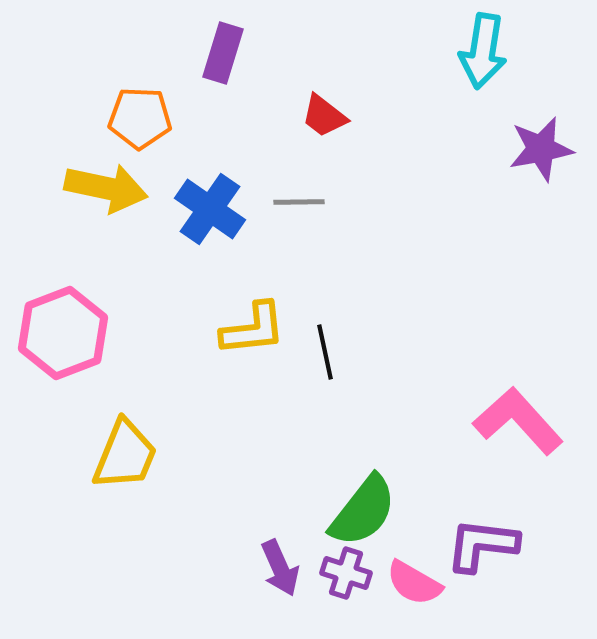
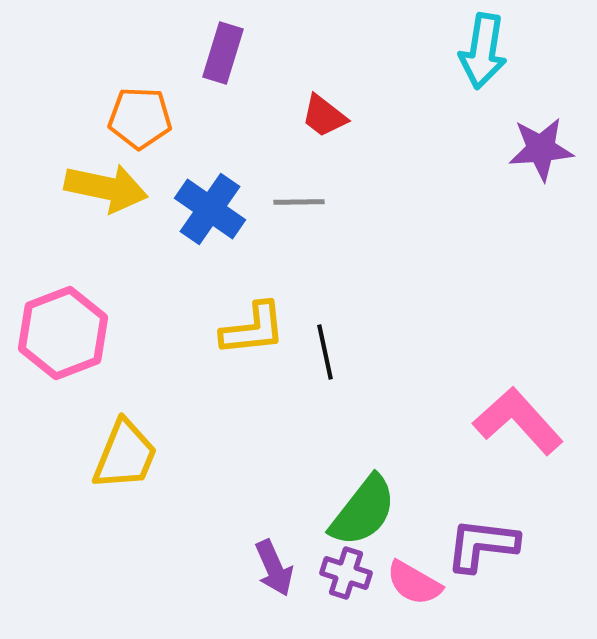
purple star: rotated 6 degrees clockwise
purple arrow: moved 6 px left
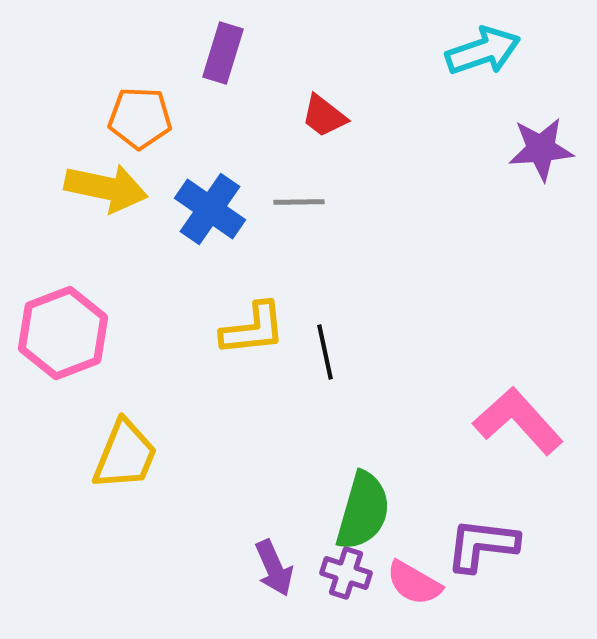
cyan arrow: rotated 118 degrees counterclockwise
green semicircle: rotated 22 degrees counterclockwise
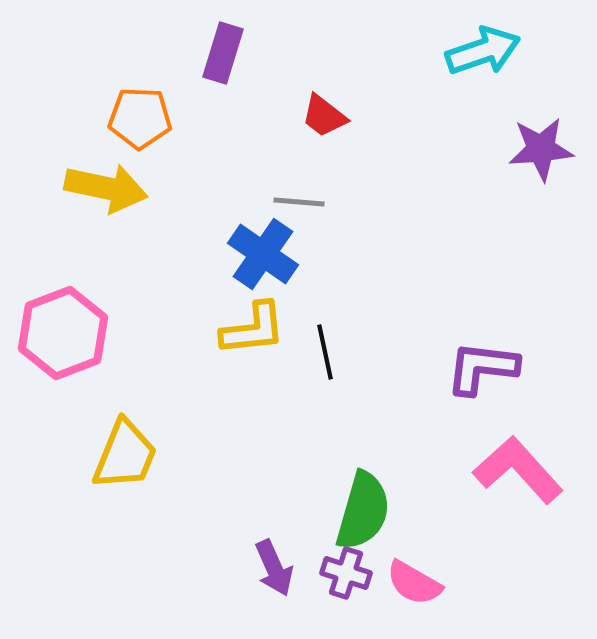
gray line: rotated 6 degrees clockwise
blue cross: moved 53 px right, 45 px down
pink L-shape: moved 49 px down
purple L-shape: moved 177 px up
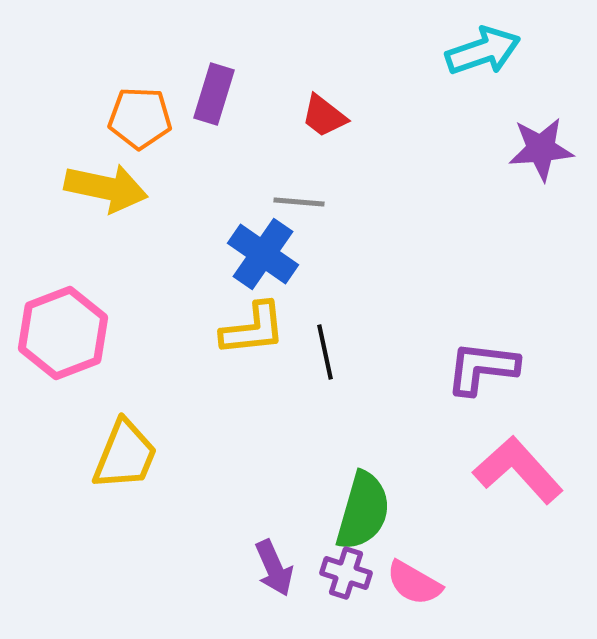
purple rectangle: moved 9 px left, 41 px down
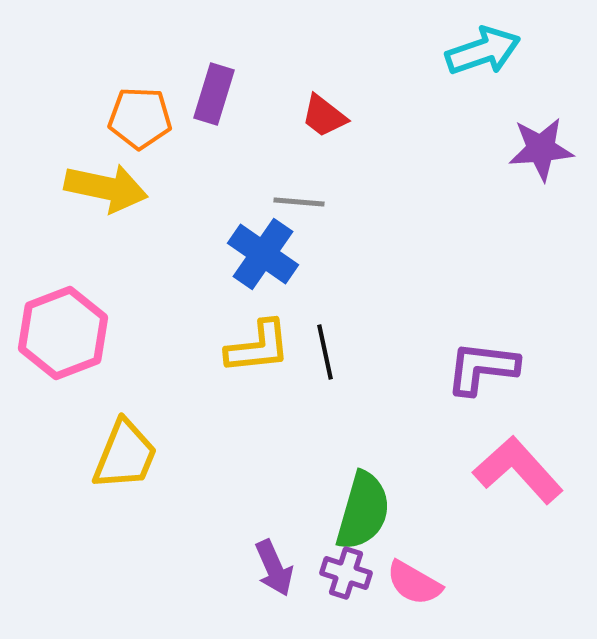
yellow L-shape: moved 5 px right, 18 px down
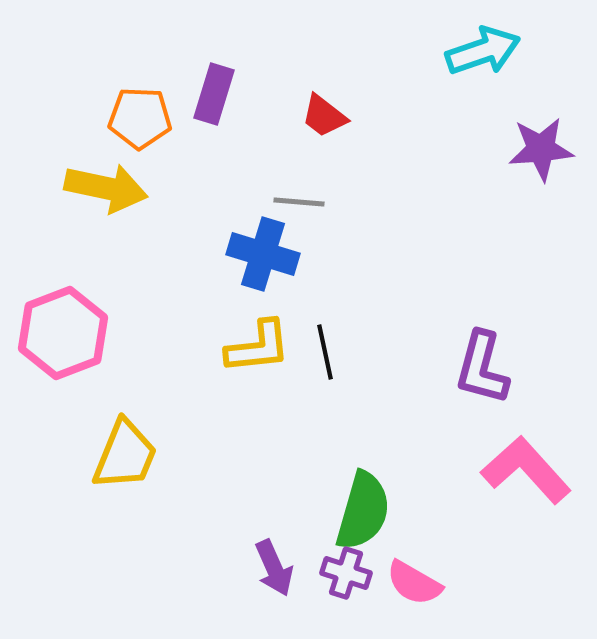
blue cross: rotated 18 degrees counterclockwise
purple L-shape: rotated 82 degrees counterclockwise
pink L-shape: moved 8 px right
